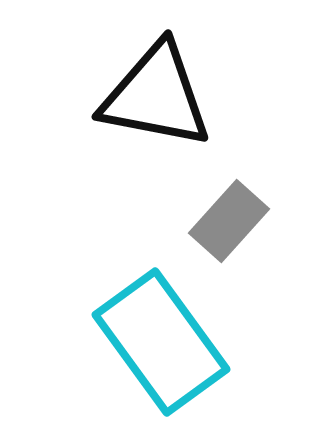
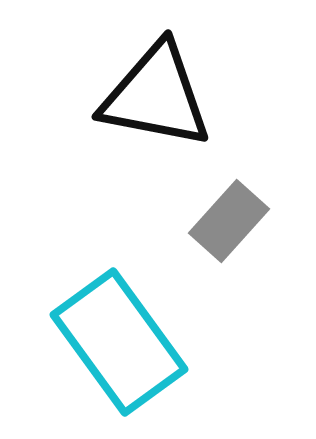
cyan rectangle: moved 42 px left
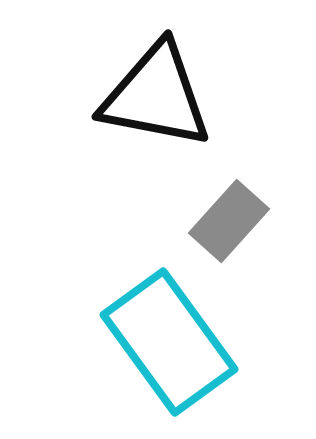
cyan rectangle: moved 50 px right
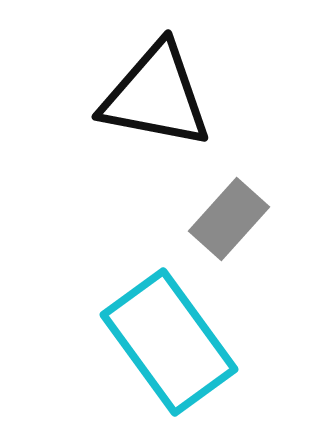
gray rectangle: moved 2 px up
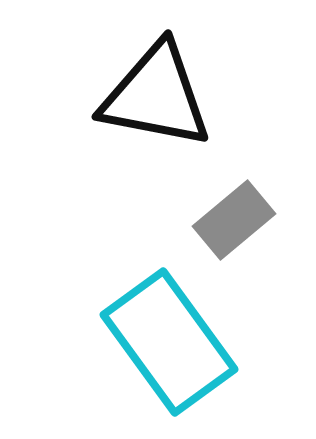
gray rectangle: moved 5 px right, 1 px down; rotated 8 degrees clockwise
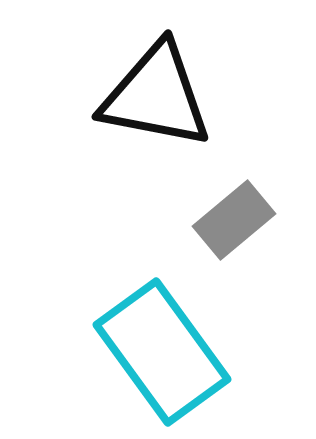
cyan rectangle: moved 7 px left, 10 px down
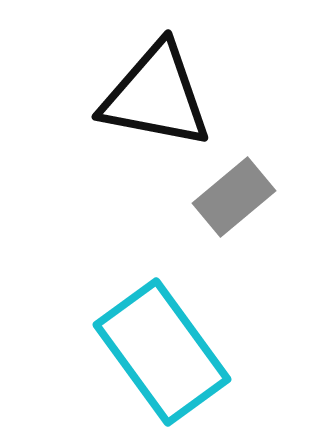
gray rectangle: moved 23 px up
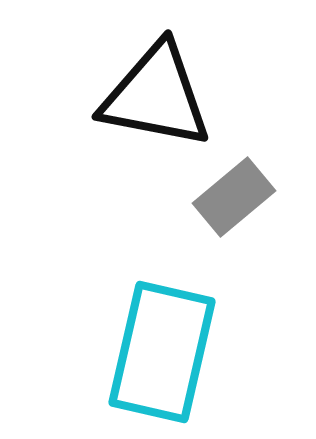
cyan rectangle: rotated 49 degrees clockwise
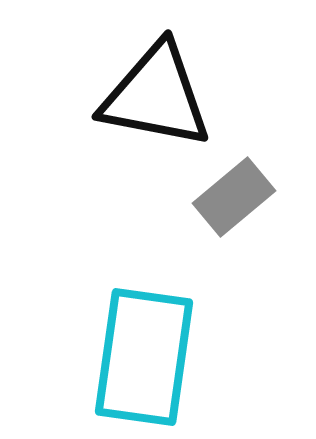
cyan rectangle: moved 18 px left, 5 px down; rotated 5 degrees counterclockwise
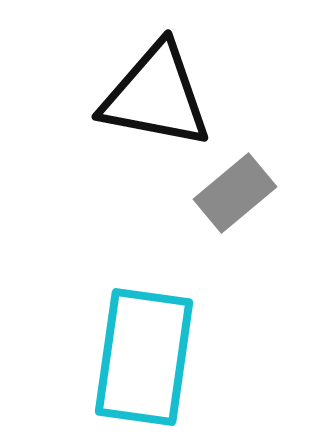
gray rectangle: moved 1 px right, 4 px up
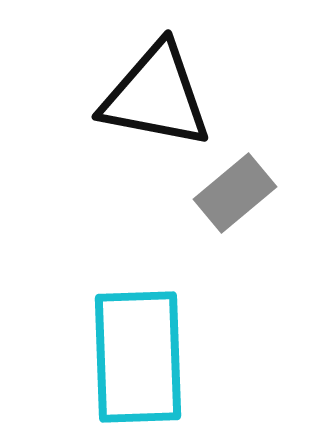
cyan rectangle: moved 6 px left; rotated 10 degrees counterclockwise
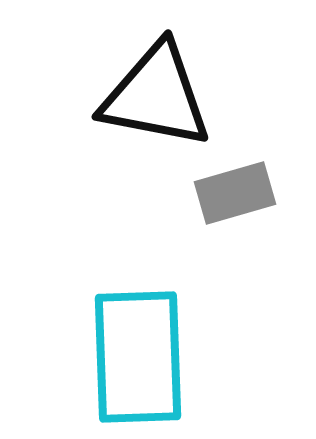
gray rectangle: rotated 24 degrees clockwise
